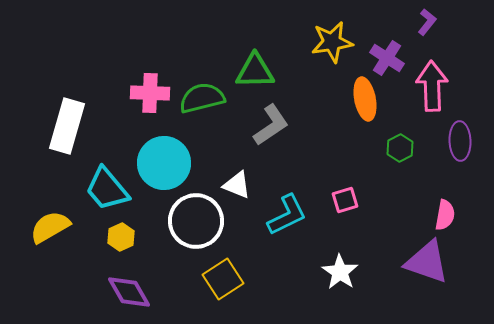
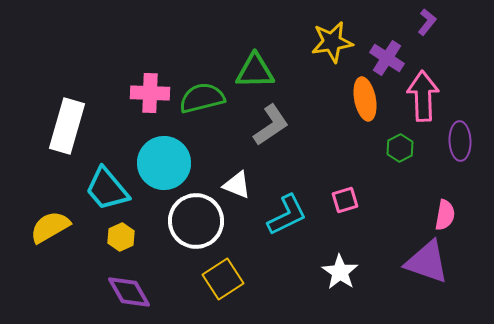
pink arrow: moved 9 px left, 10 px down
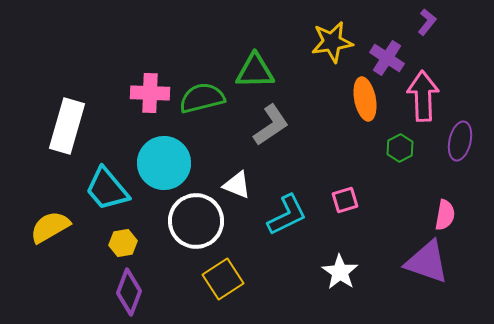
purple ellipse: rotated 15 degrees clockwise
yellow hexagon: moved 2 px right, 6 px down; rotated 16 degrees clockwise
purple diamond: rotated 51 degrees clockwise
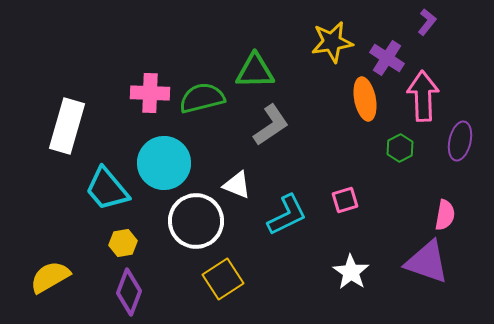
yellow semicircle: moved 50 px down
white star: moved 11 px right
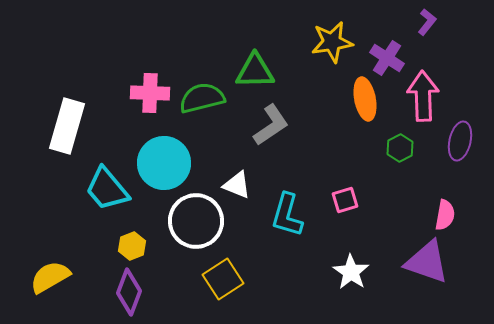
cyan L-shape: rotated 132 degrees clockwise
yellow hexagon: moved 9 px right, 3 px down; rotated 12 degrees counterclockwise
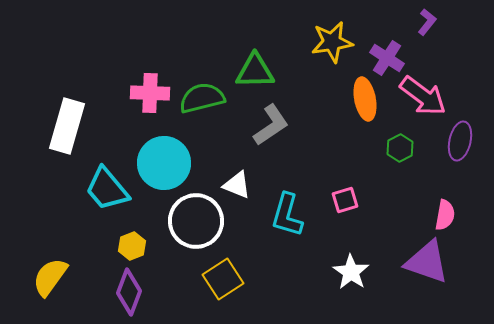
pink arrow: rotated 129 degrees clockwise
yellow semicircle: rotated 24 degrees counterclockwise
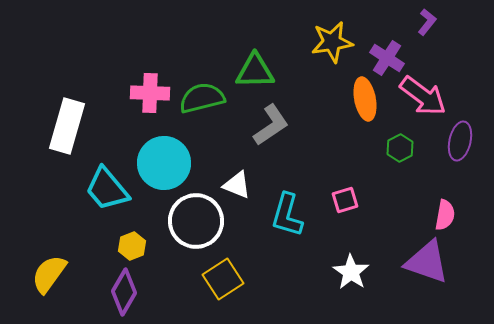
yellow semicircle: moved 1 px left, 3 px up
purple diamond: moved 5 px left; rotated 9 degrees clockwise
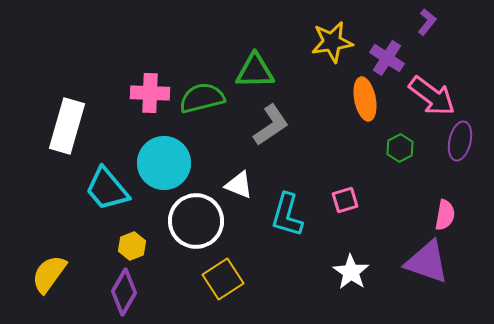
pink arrow: moved 9 px right
white triangle: moved 2 px right
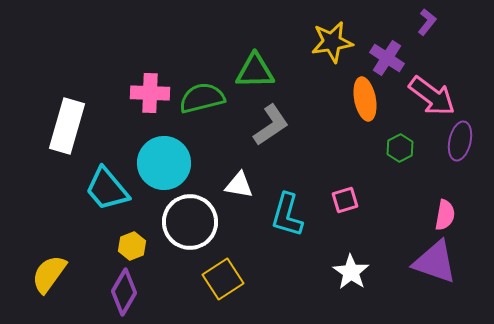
white triangle: rotated 12 degrees counterclockwise
white circle: moved 6 px left, 1 px down
purple triangle: moved 8 px right
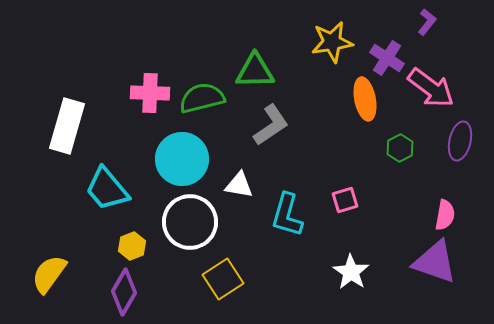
pink arrow: moved 1 px left, 8 px up
cyan circle: moved 18 px right, 4 px up
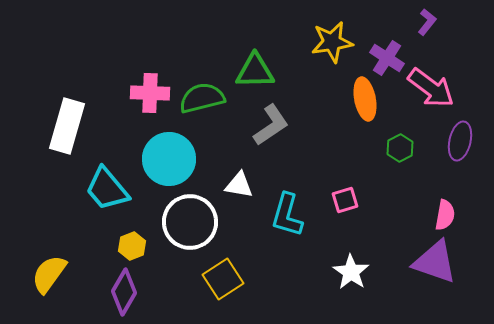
cyan circle: moved 13 px left
